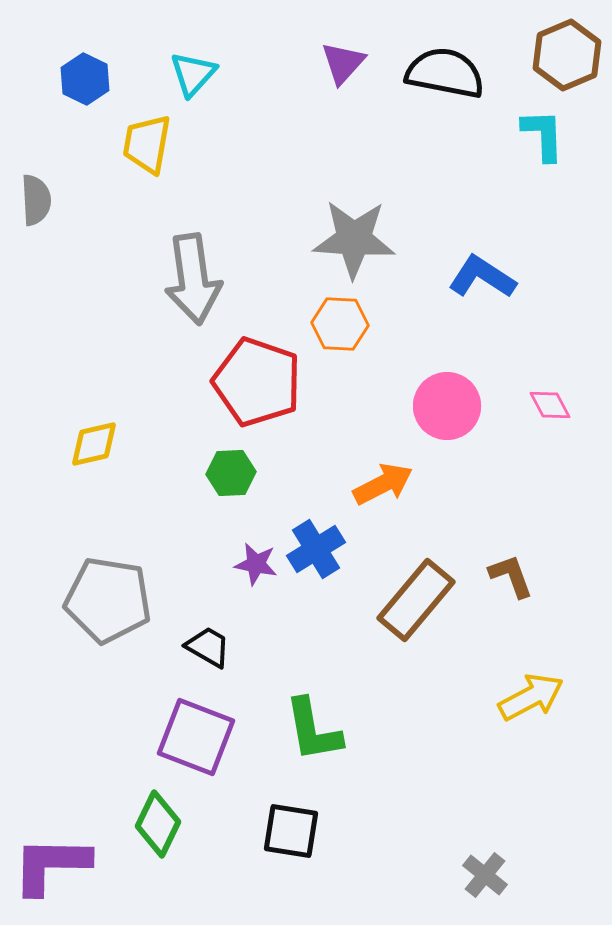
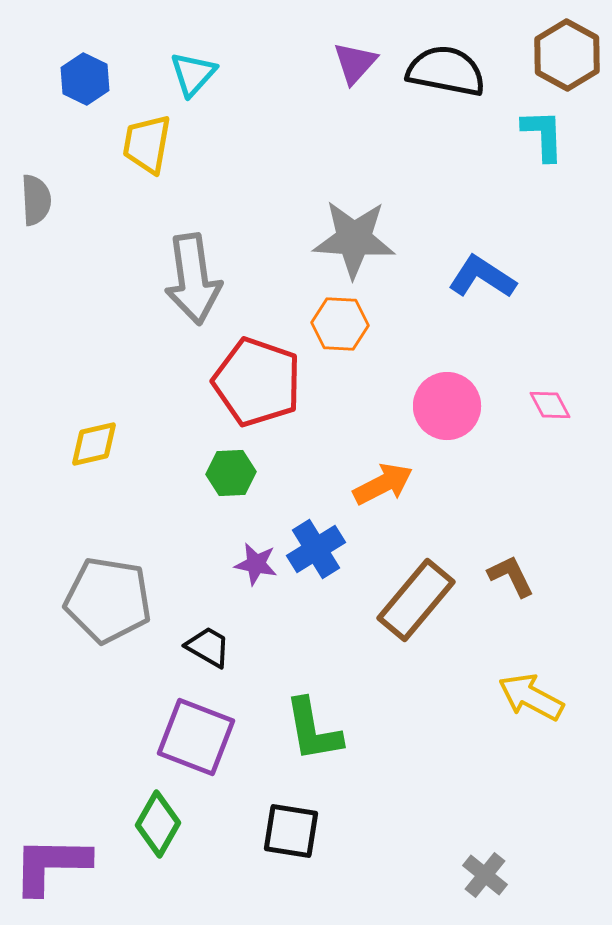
brown hexagon: rotated 8 degrees counterclockwise
purple triangle: moved 12 px right
black semicircle: moved 1 px right, 2 px up
brown L-shape: rotated 6 degrees counterclockwise
yellow arrow: rotated 124 degrees counterclockwise
green diamond: rotated 4 degrees clockwise
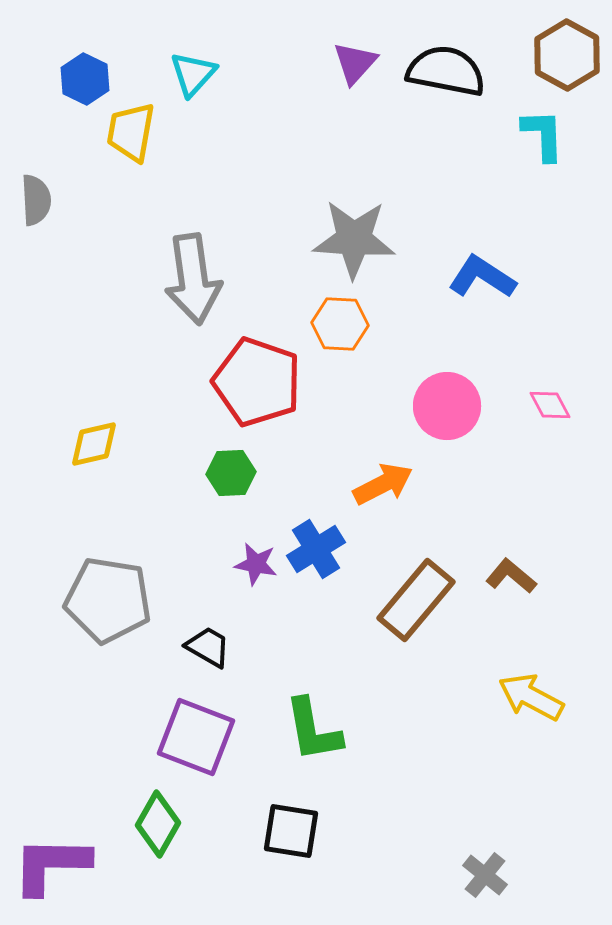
yellow trapezoid: moved 16 px left, 12 px up
brown L-shape: rotated 24 degrees counterclockwise
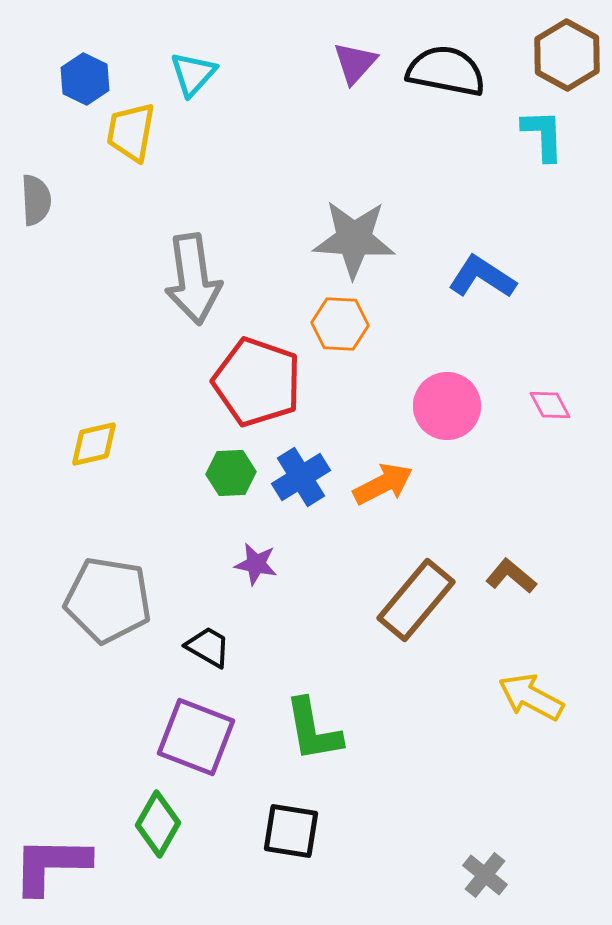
blue cross: moved 15 px left, 72 px up
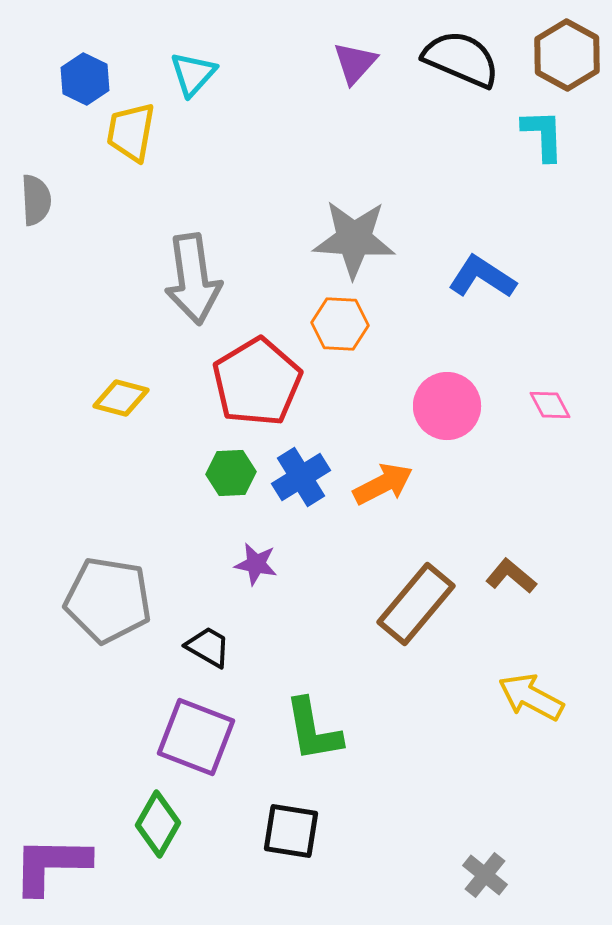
black semicircle: moved 15 px right, 12 px up; rotated 12 degrees clockwise
red pentagon: rotated 22 degrees clockwise
yellow diamond: moved 27 px right, 46 px up; rotated 28 degrees clockwise
brown rectangle: moved 4 px down
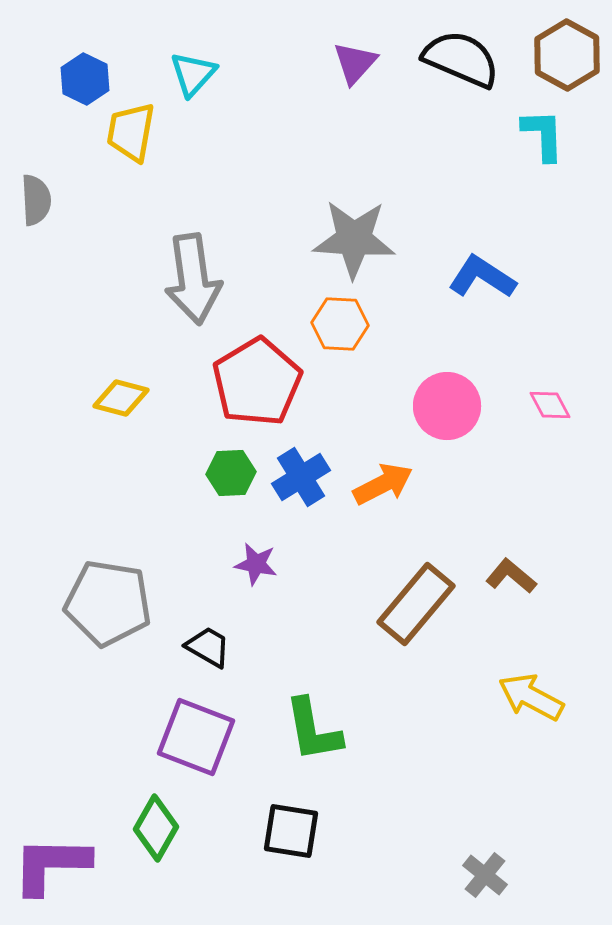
gray pentagon: moved 3 px down
green diamond: moved 2 px left, 4 px down
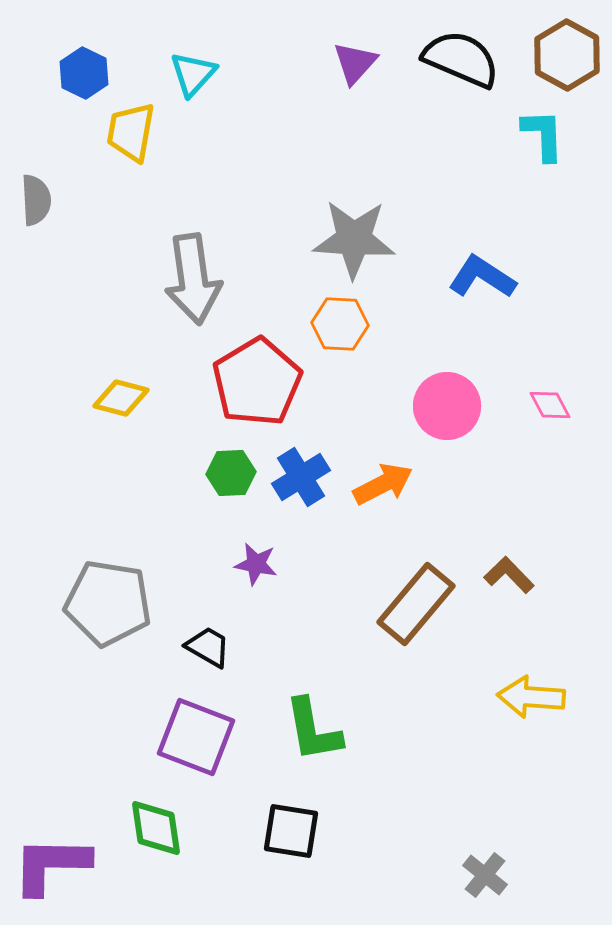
blue hexagon: moved 1 px left, 6 px up
brown L-shape: moved 2 px left, 1 px up; rotated 6 degrees clockwise
yellow arrow: rotated 24 degrees counterclockwise
green diamond: rotated 38 degrees counterclockwise
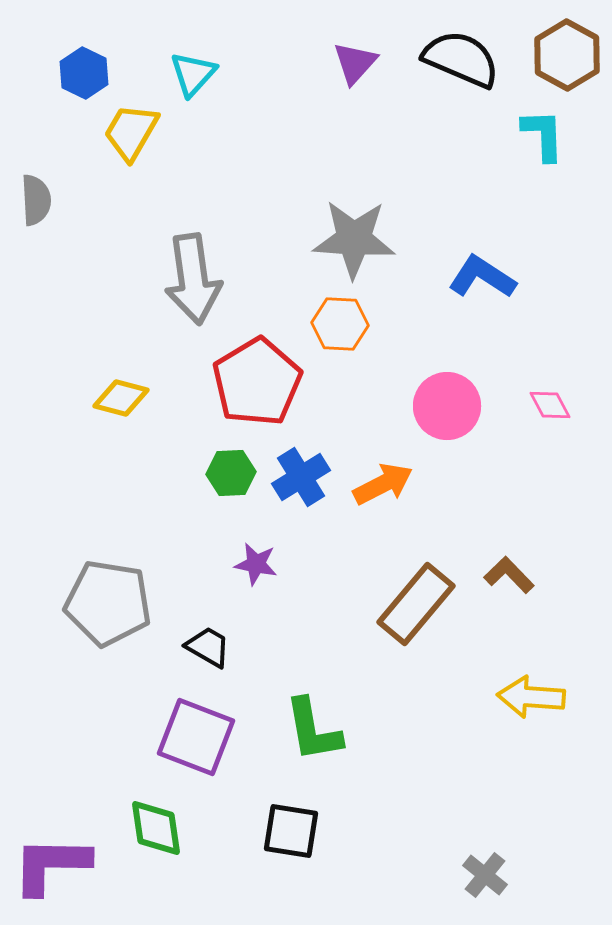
yellow trapezoid: rotated 20 degrees clockwise
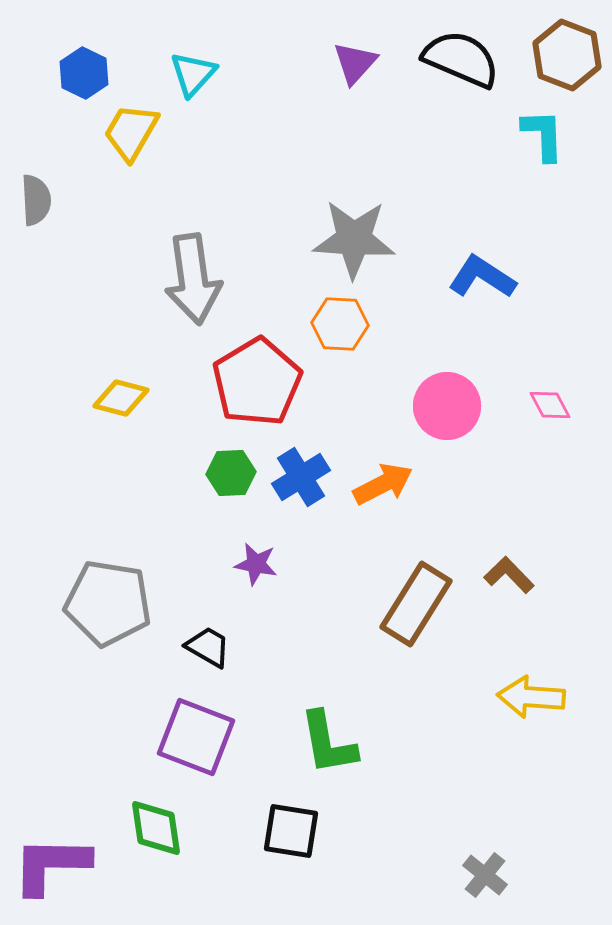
brown hexagon: rotated 8 degrees counterclockwise
brown rectangle: rotated 8 degrees counterclockwise
green L-shape: moved 15 px right, 13 px down
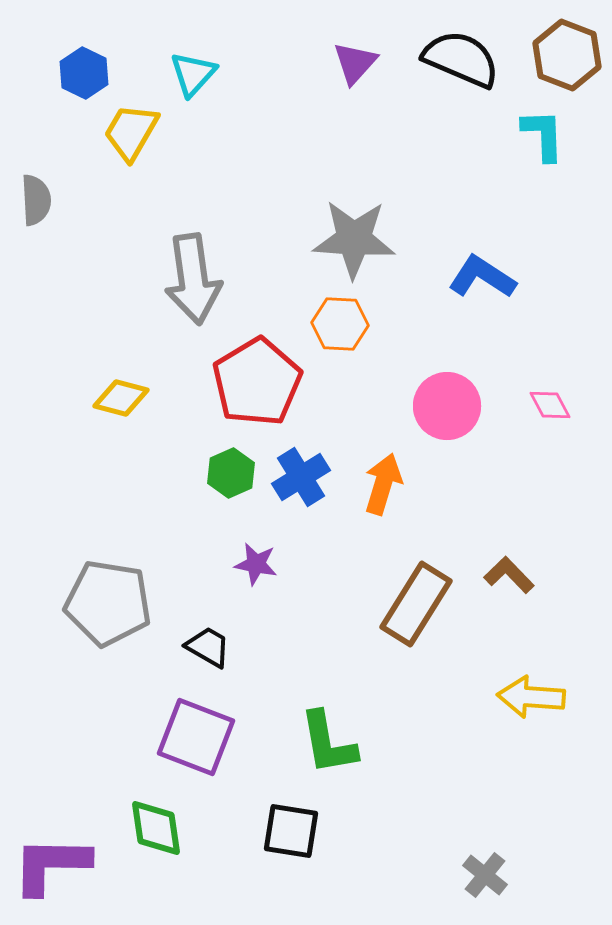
green hexagon: rotated 21 degrees counterclockwise
orange arrow: rotated 46 degrees counterclockwise
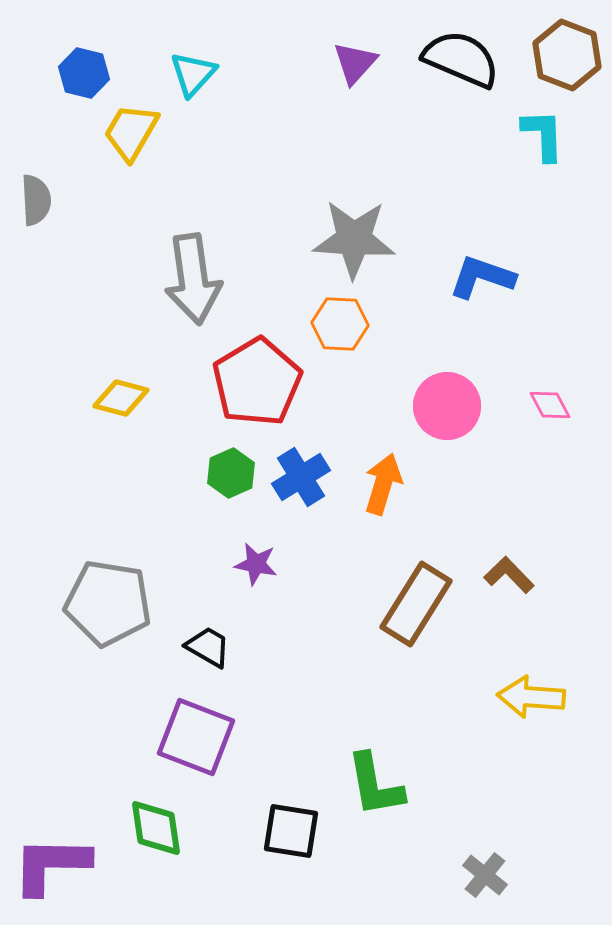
blue hexagon: rotated 12 degrees counterclockwise
blue L-shape: rotated 14 degrees counterclockwise
green L-shape: moved 47 px right, 42 px down
